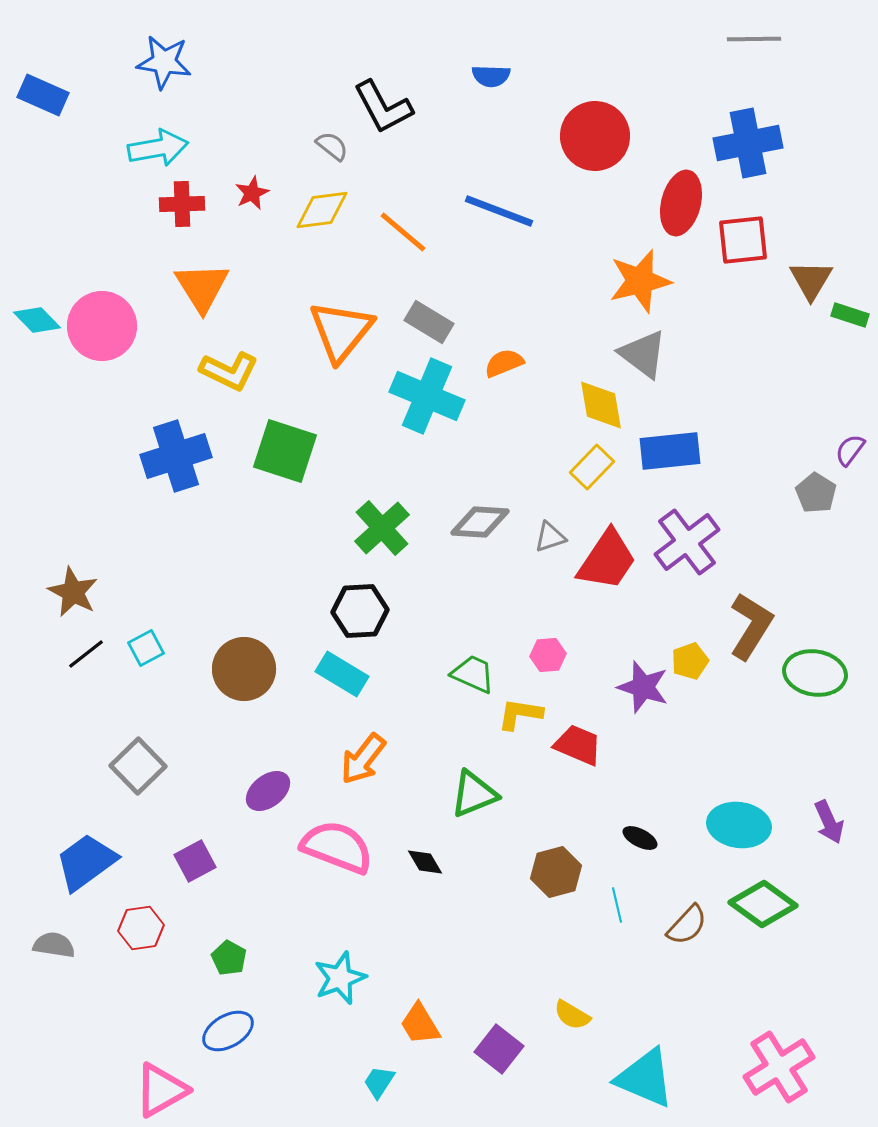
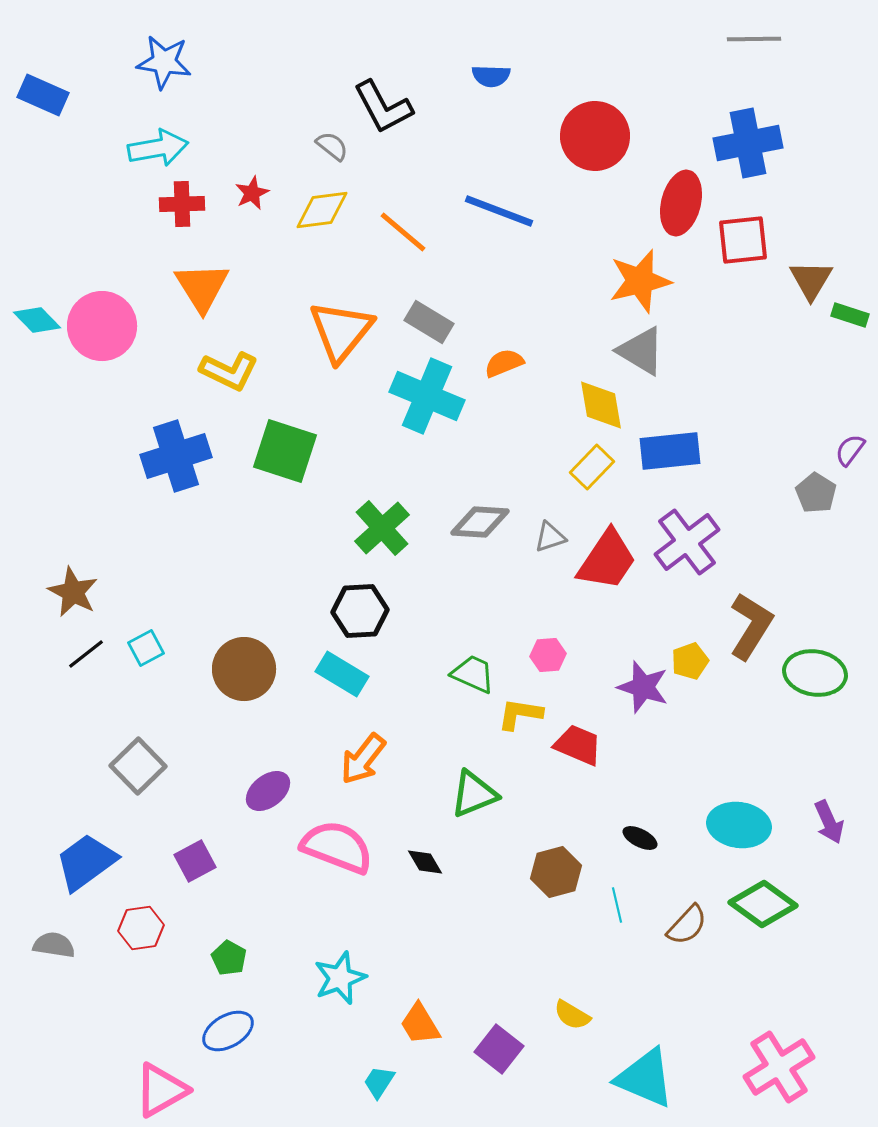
gray triangle at (643, 354): moved 2 px left, 3 px up; rotated 6 degrees counterclockwise
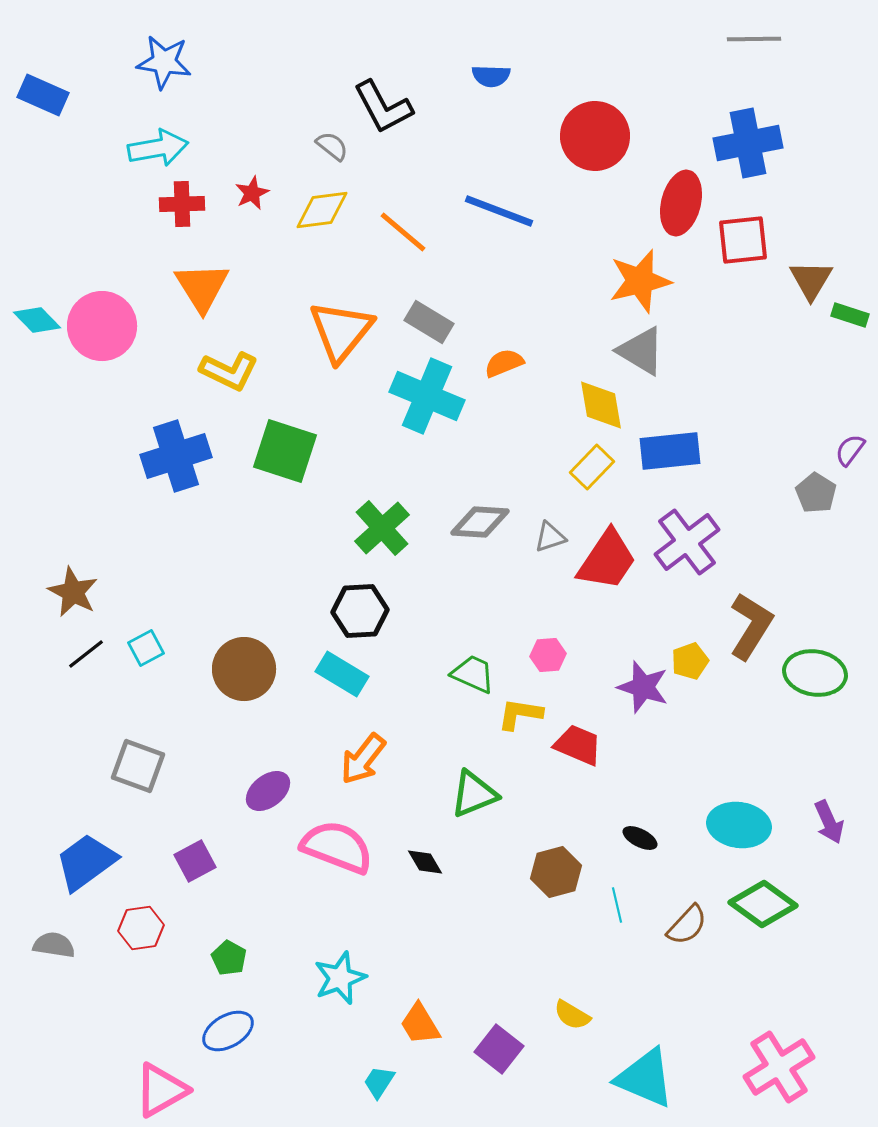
gray square at (138, 766): rotated 26 degrees counterclockwise
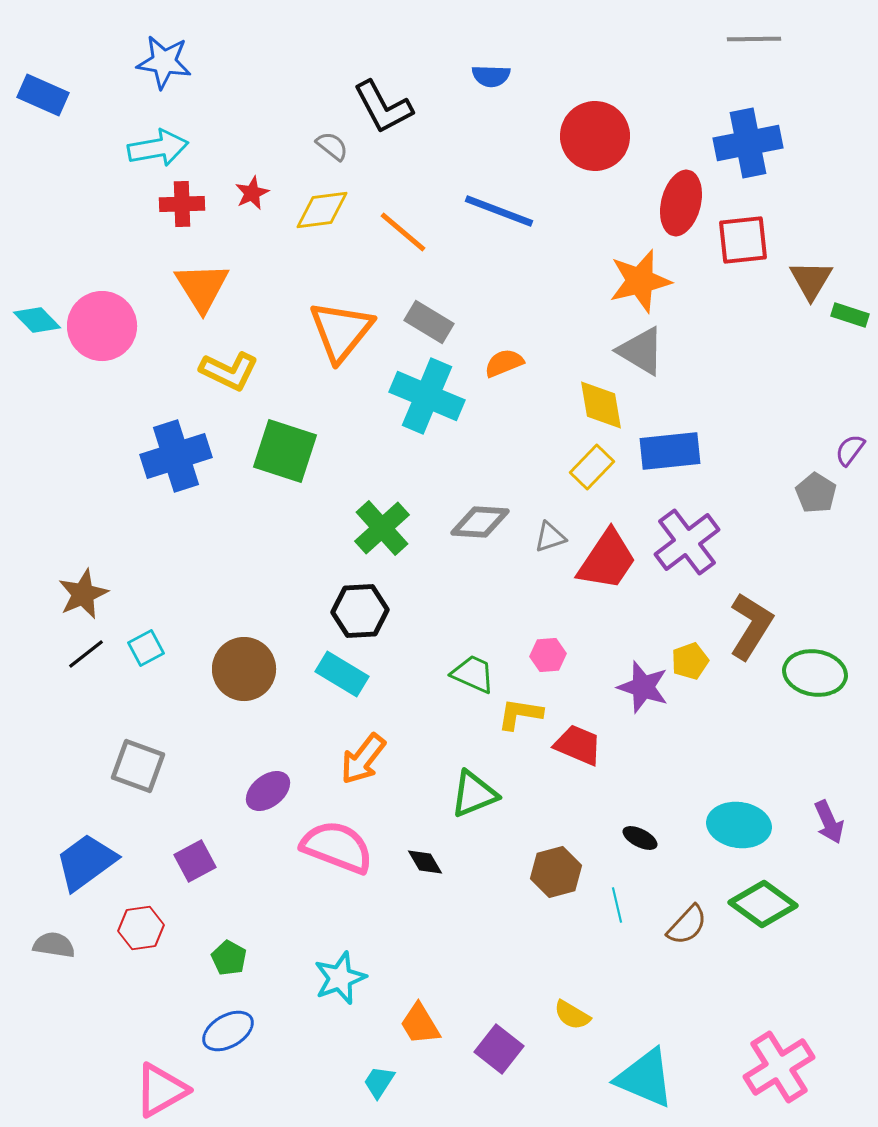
brown star at (73, 592): moved 10 px right, 2 px down; rotated 21 degrees clockwise
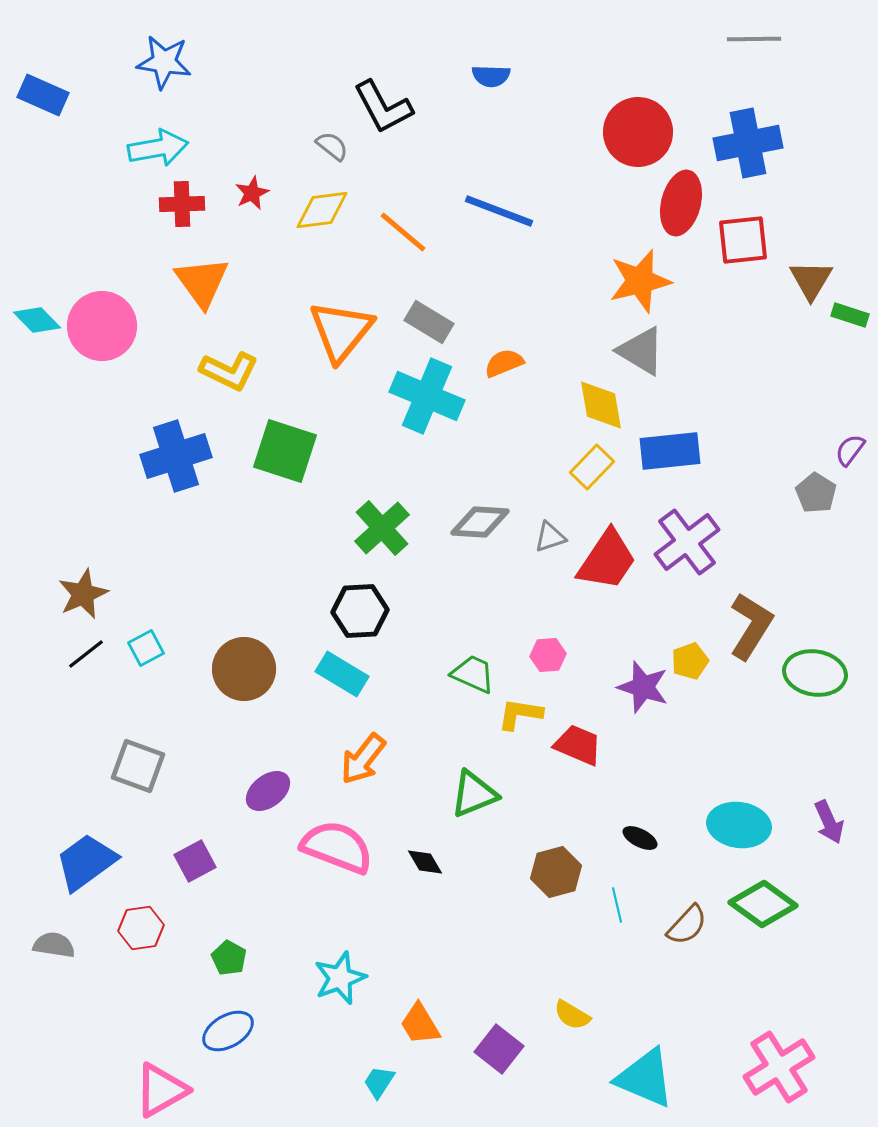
red circle at (595, 136): moved 43 px right, 4 px up
orange triangle at (202, 287): moved 5 px up; rotated 4 degrees counterclockwise
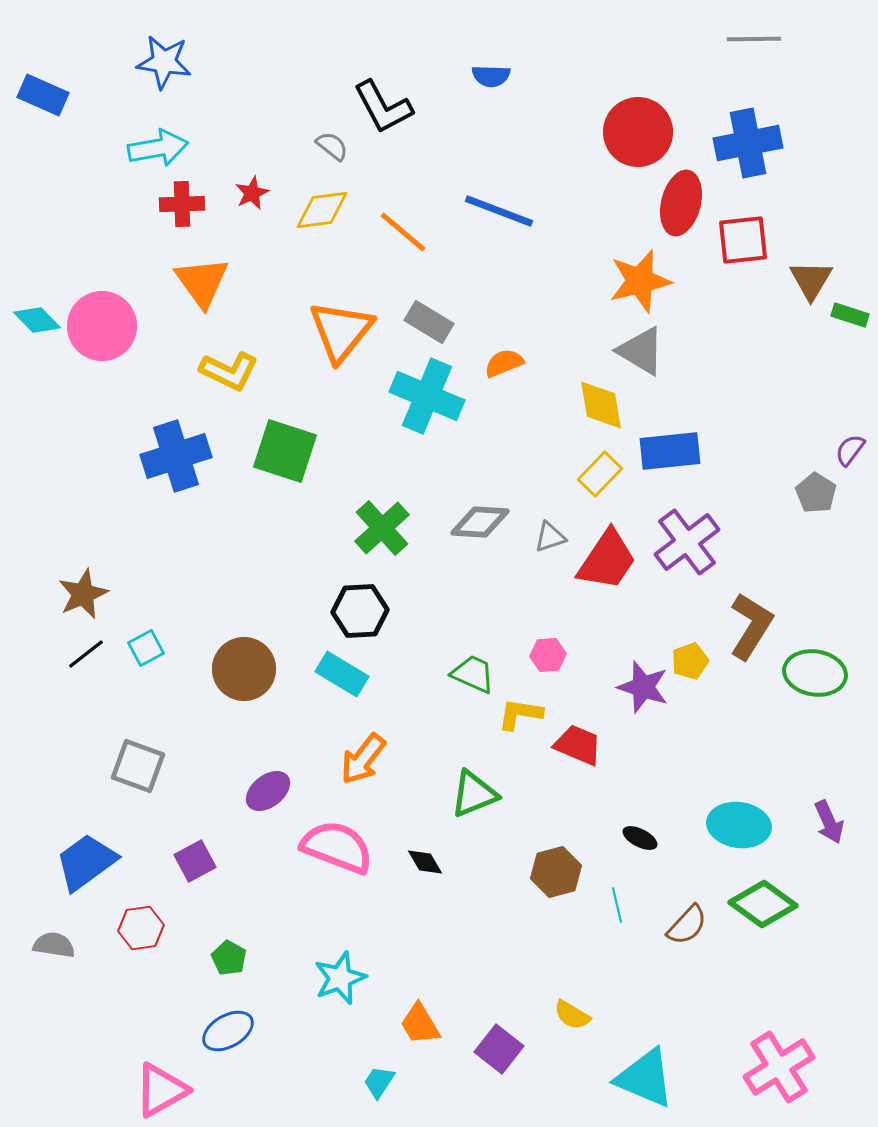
yellow rectangle at (592, 467): moved 8 px right, 7 px down
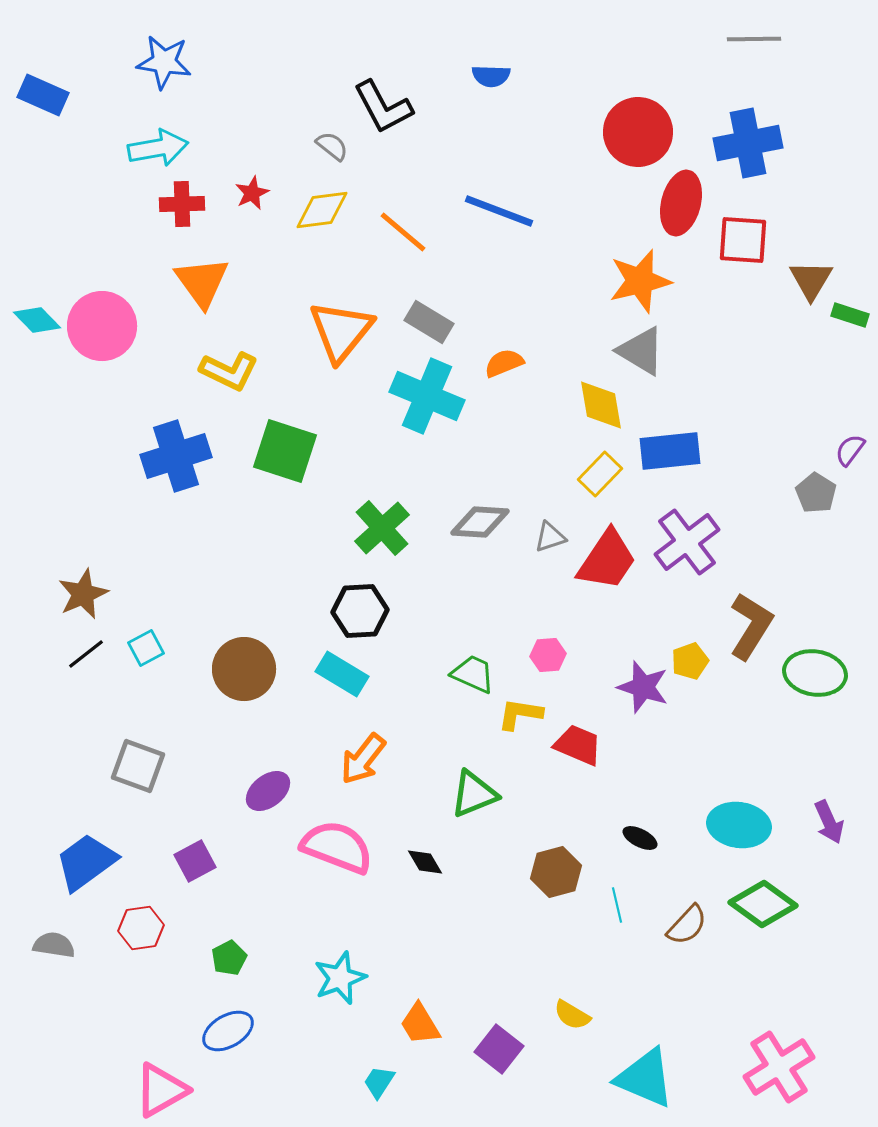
red square at (743, 240): rotated 10 degrees clockwise
green pentagon at (229, 958): rotated 16 degrees clockwise
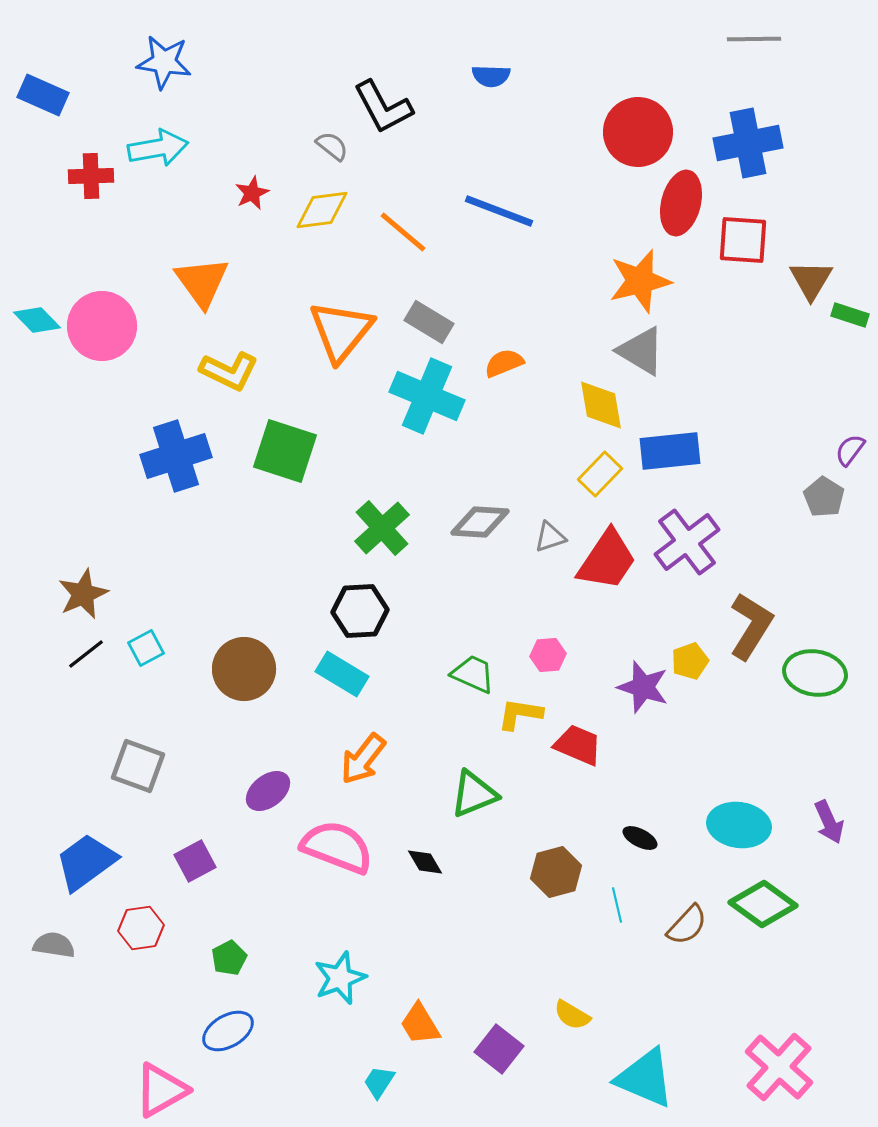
red cross at (182, 204): moved 91 px left, 28 px up
gray pentagon at (816, 493): moved 8 px right, 4 px down
pink cross at (779, 1067): rotated 16 degrees counterclockwise
